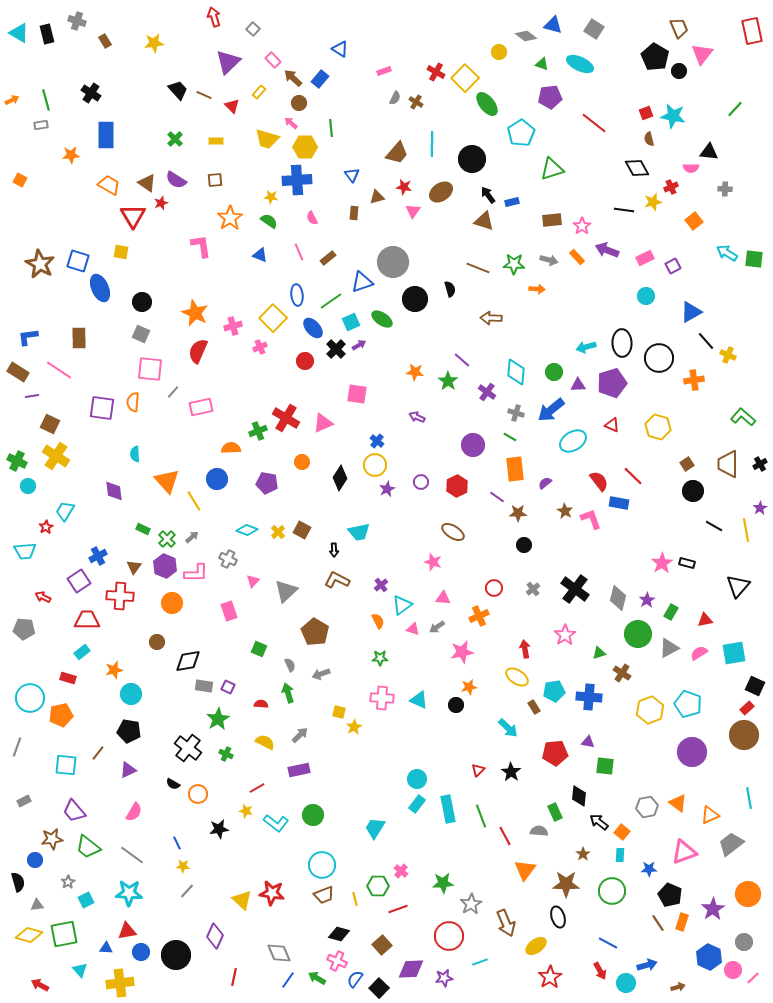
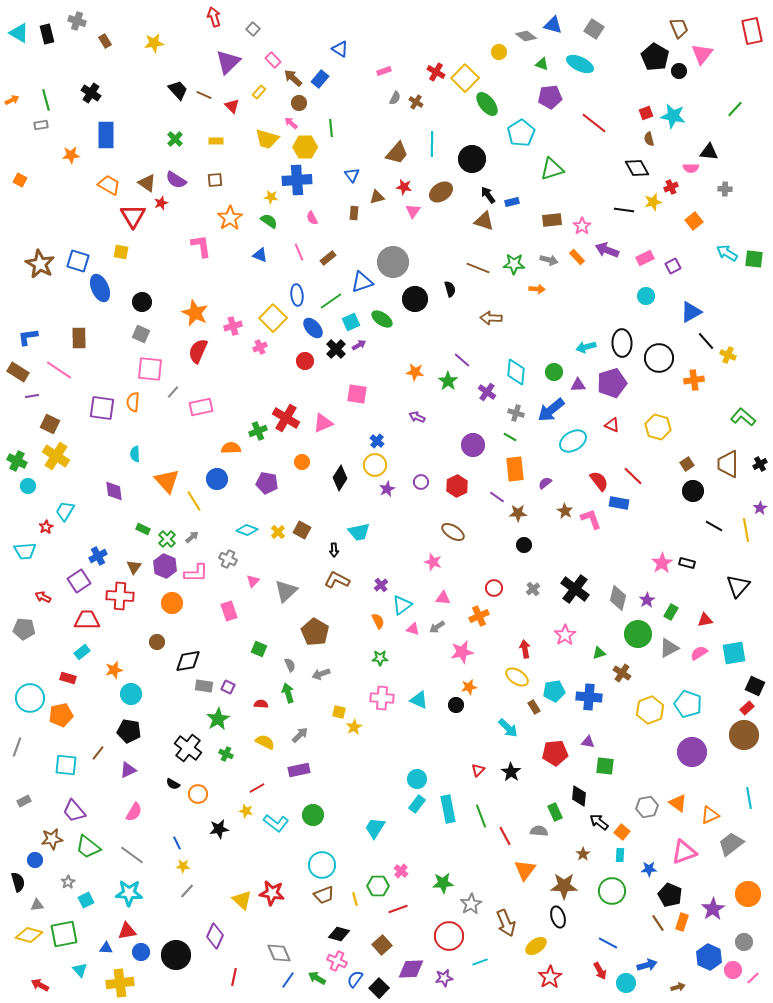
brown star at (566, 884): moved 2 px left, 2 px down
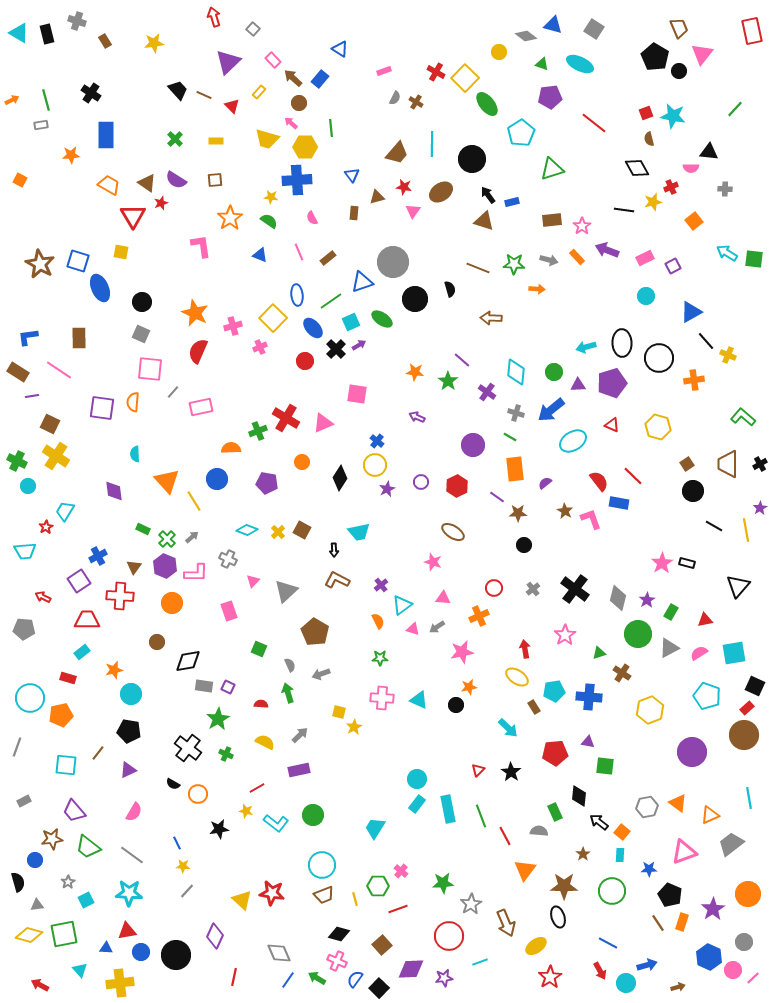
cyan pentagon at (688, 704): moved 19 px right, 8 px up
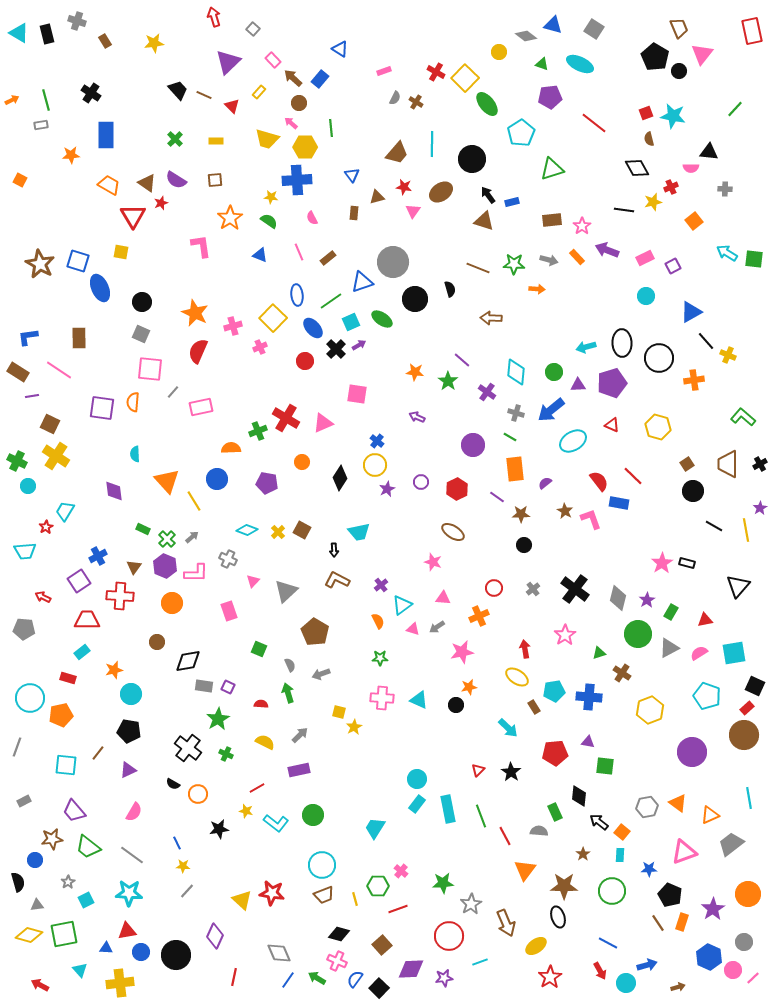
red hexagon at (457, 486): moved 3 px down
brown star at (518, 513): moved 3 px right, 1 px down
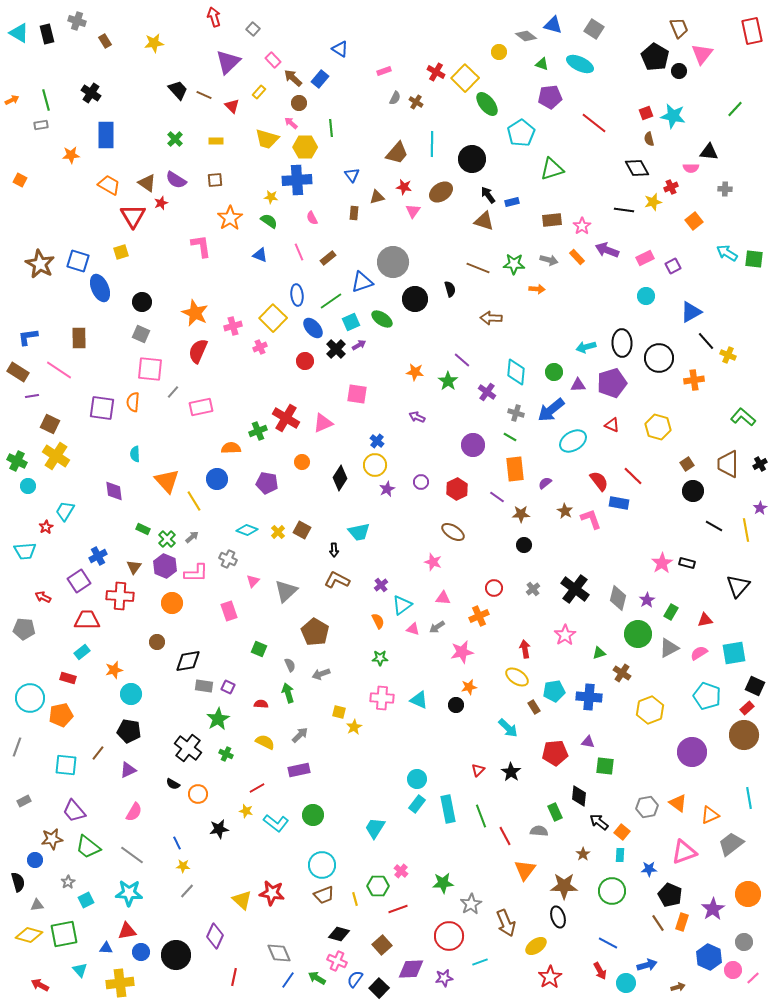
yellow square at (121, 252): rotated 28 degrees counterclockwise
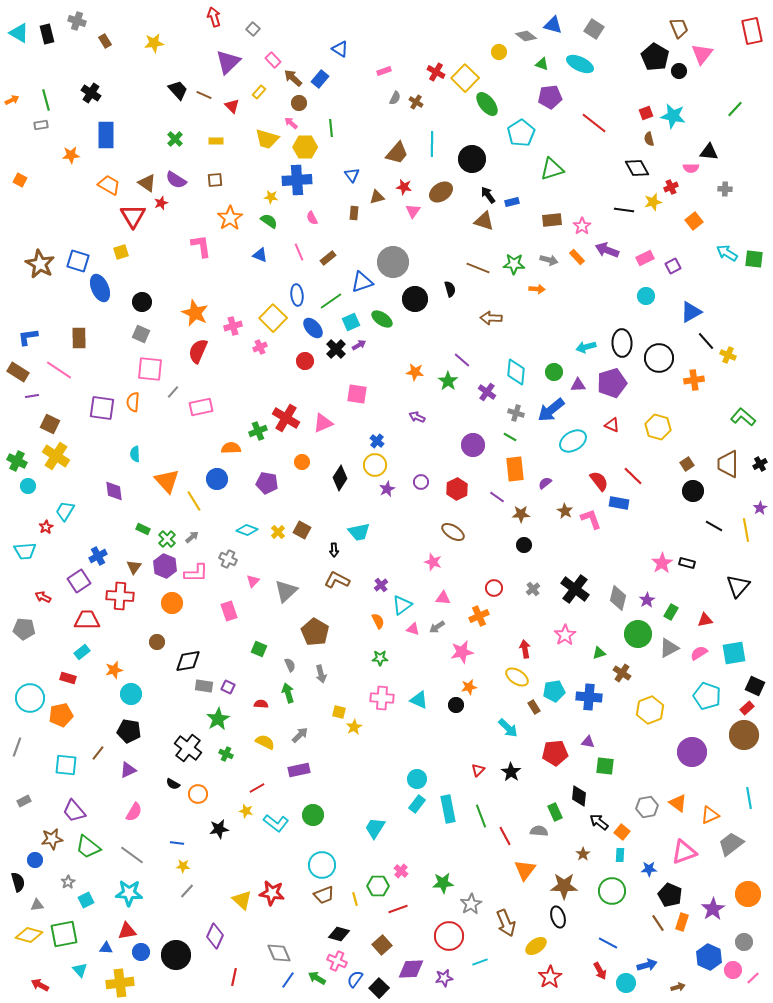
gray arrow at (321, 674): rotated 84 degrees counterclockwise
blue line at (177, 843): rotated 56 degrees counterclockwise
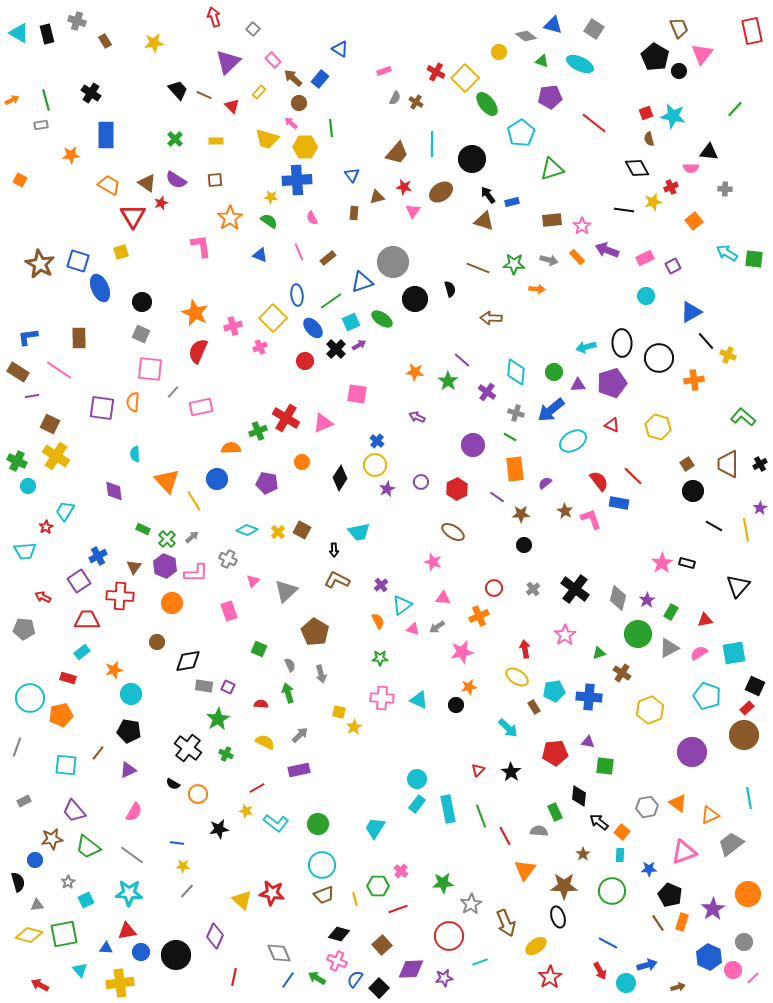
green triangle at (542, 64): moved 3 px up
green circle at (313, 815): moved 5 px right, 9 px down
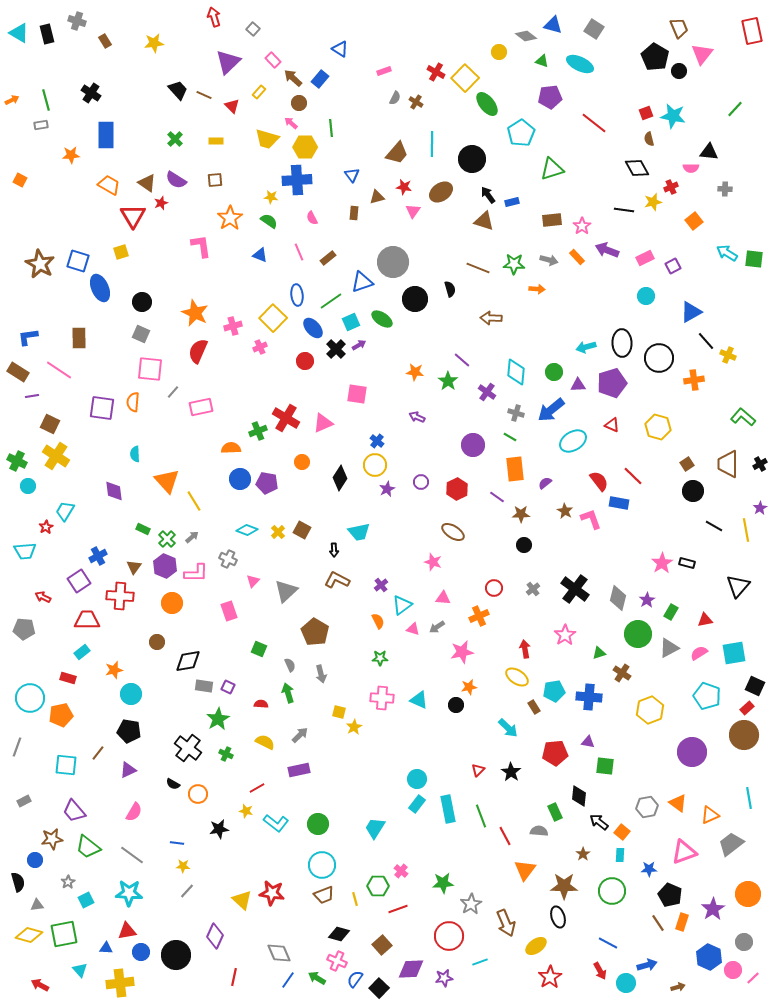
blue circle at (217, 479): moved 23 px right
